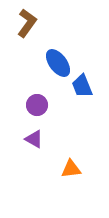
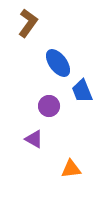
brown L-shape: moved 1 px right
blue trapezoid: moved 5 px down
purple circle: moved 12 px right, 1 px down
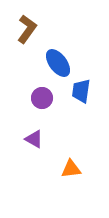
brown L-shape: moved 1 px left, 6 px down
blue trapezoid: moved 1 px left; rotated 30 degrees clockwise
purple circle: moved 7 px left, 8 px up
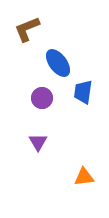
brown L-shape: rotated 148 degrees counterclockwise
blue trapezoid: moved 2 px right, 1 px down
purple triangle: moved 4 px right, 3 px down; rotated 30 degrees clockwise
orange triangle: moved 13 px right, 8 px down
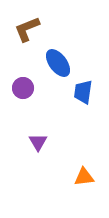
purple circle: moved 19 px left, 10 px up
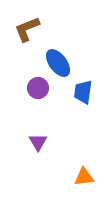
purple circle: moved 15 px right
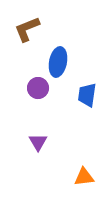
blue ellipse: moved 1 px up; rotated 48 degrees clockwise
blue trapezoid: moved 4 px right, 3 px down
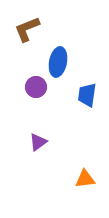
purple circle: moved 2 px left, 1 px up
purple triangle: rotated 24 degrees clockwise
orange triangle: moved 1 px right, 2 px down
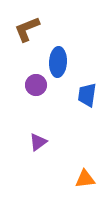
blue ellipse: rotated 8 degrees counterclockwise
purple circle: moved 2 px up
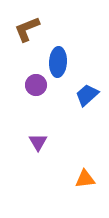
blue trapezoid: rotated 40 degrees clockwise
purple triangle: rotated 24 degrees counterclockwise
